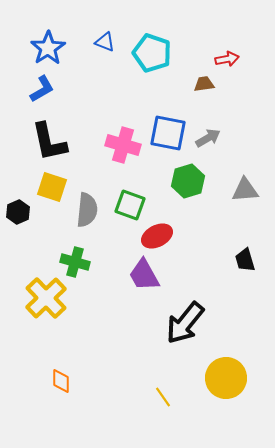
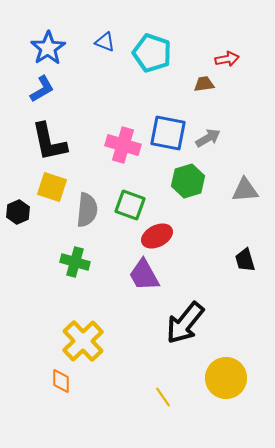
yellow cross: moved 37 px right, 43 px down
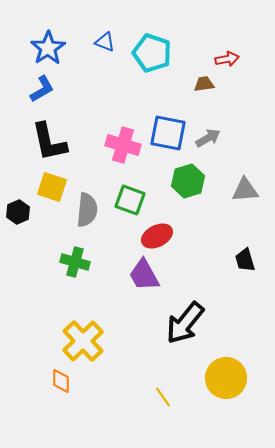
green square: moved 5 px up
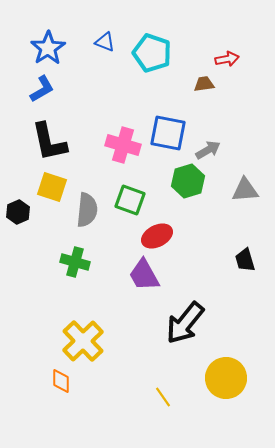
gray arrow: moved 12 px down
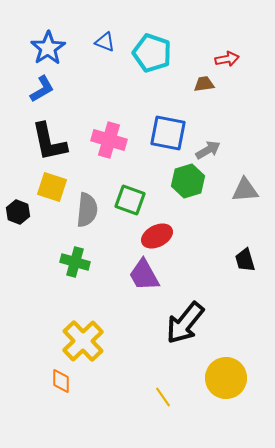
pink cross: moved 14 px left, 5 px up
black hexagon: rotated 15 degrees counterclockwise
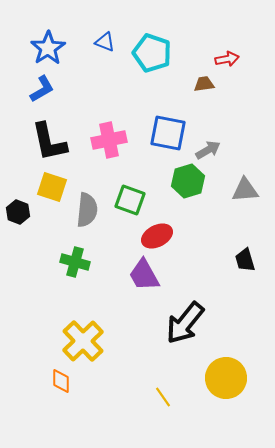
pink cross: rotated 28 degrees counterclockwise
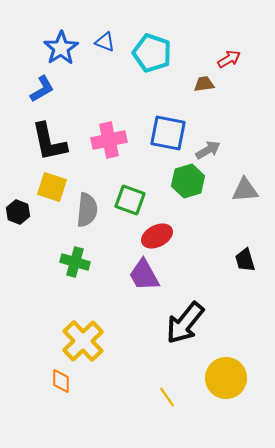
blue star: moved 13 px right
red arrow: moved 2 px right; rotated 20 degrees counterclockwise
yellow line: moved 4 px right
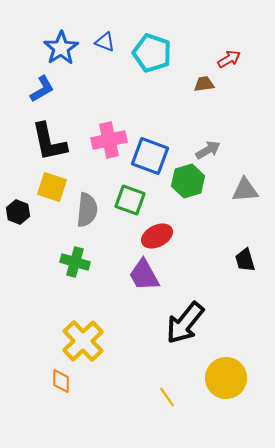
blue square: moved 18 px left, 23 px down; rotated 9 degrees clockwise
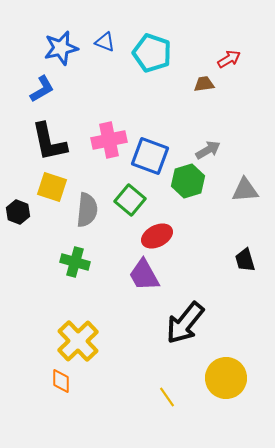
blue star: rotated 20 degrees clockwise
green square: rotated 20 degrees clockwise
yellow cross: moved 5 px left
